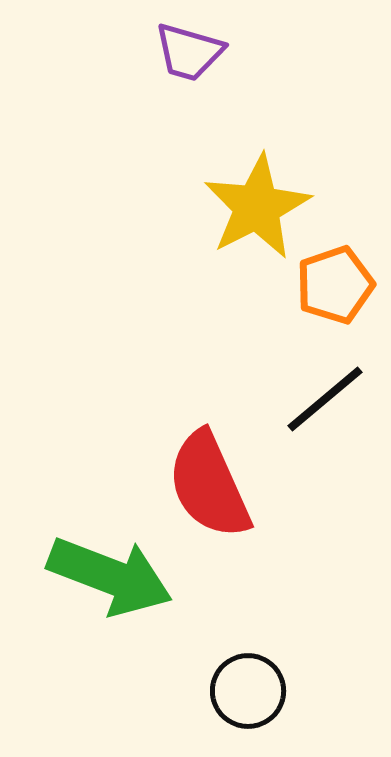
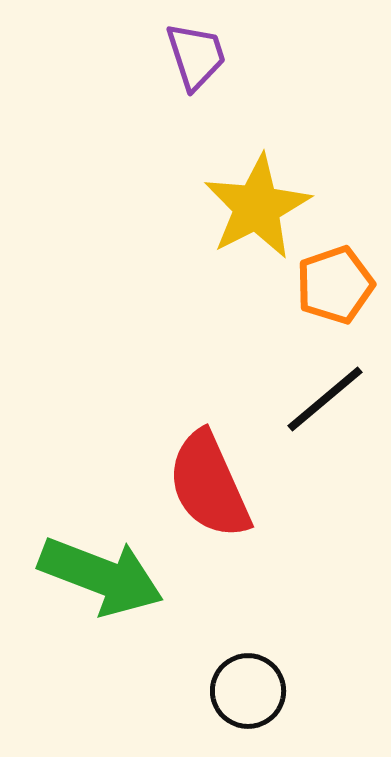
purple trapezoid: moved 7 px right, 4 px down; rotated 124 degrees counterclockwise
green arrow: moved 9 px left
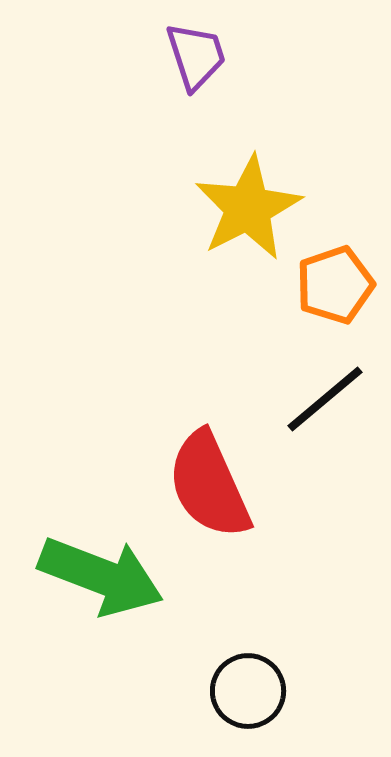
yellow star: moved 9 px left, 1 px down
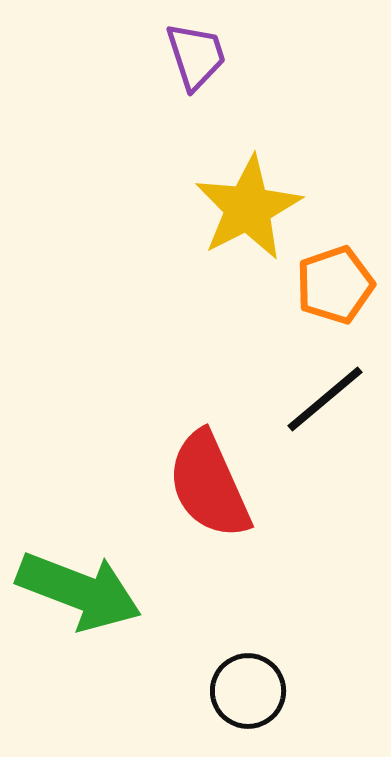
green arrow: moved 22 px left, 15 px down
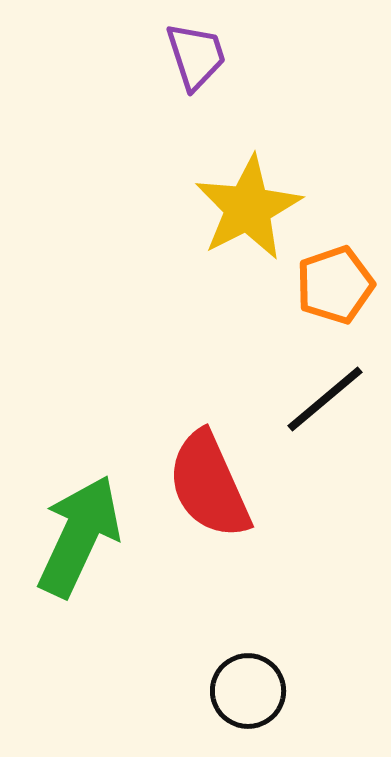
green arrow: moved 55 px up; rotated 86 degrees counterclockwise
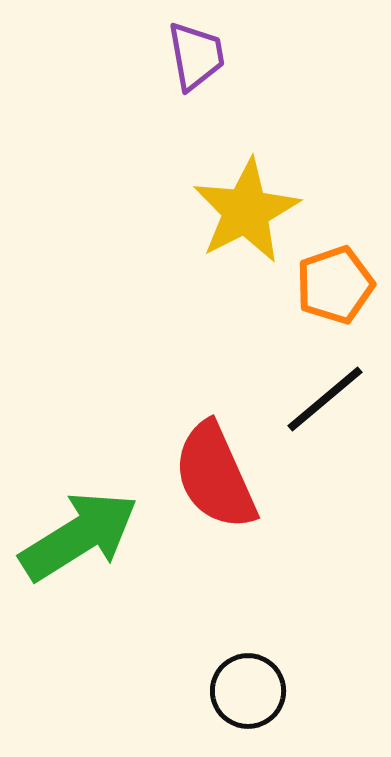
purple trapezoid: rotated 8 degrees clockwise
yellow star: moved 2 px left, 3 px down
red semicircle: moved 6 px right, 9 px up
green arrow: rotated 33 degrees clockwise
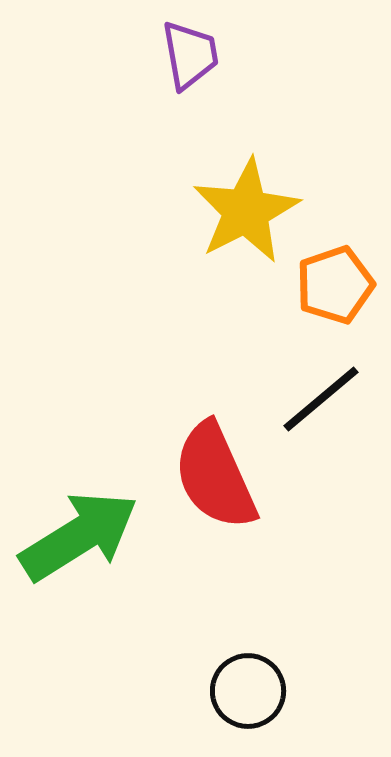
purple trapezoid: moved 6 px left, 1 px up
black line: moved 4 px left
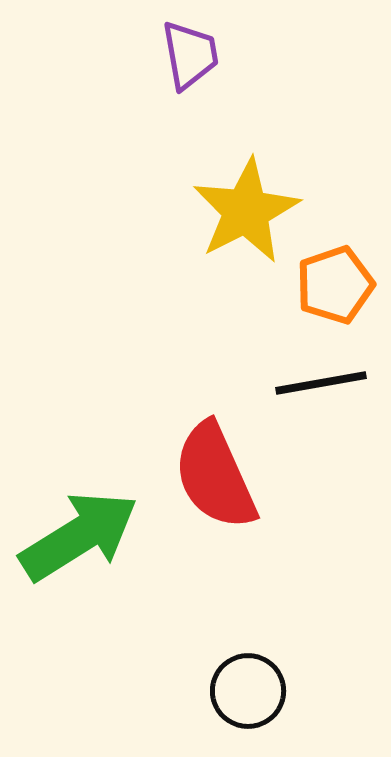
black line: moved 16 px up; rotated 30 degrees clockwise
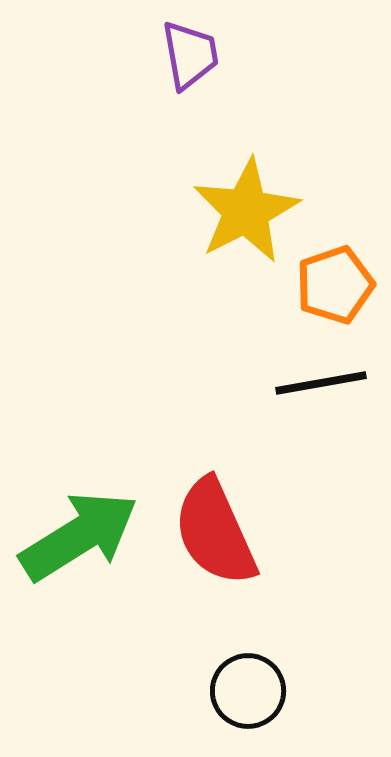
red semicircle: moved 56 px down
